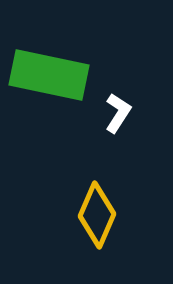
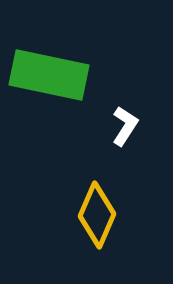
white L-shape: moved 7 px right, 13 px down
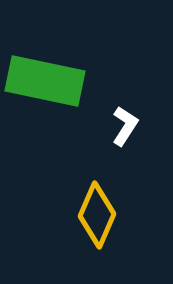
green rectangle: moved 4 px left, 6 px down
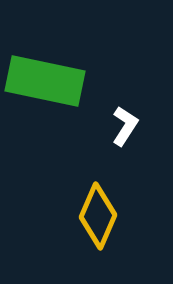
yellow diamond: moved 1 px right, 1 px down
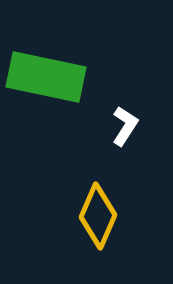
green rectangle: moved 1 px right, 4 px up
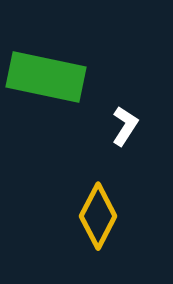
yellow diamond: rotated 4 degrees clockwise
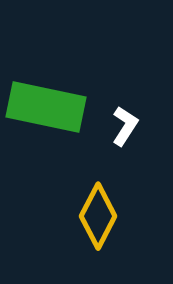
green rectangle: moved 30 px down
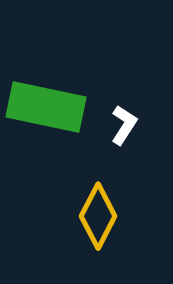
white L-shape: moved 1 px left, 1 px up
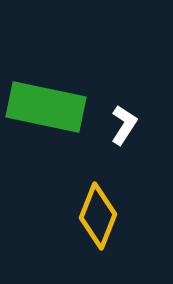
yellow diamond: rotated 6 degrees counterclockwise
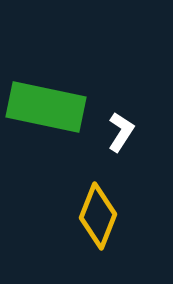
white L-shape: moved 3 px left, 7 px down
